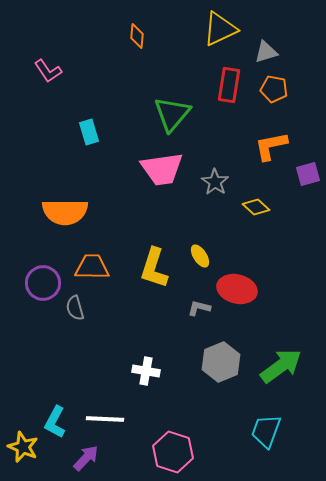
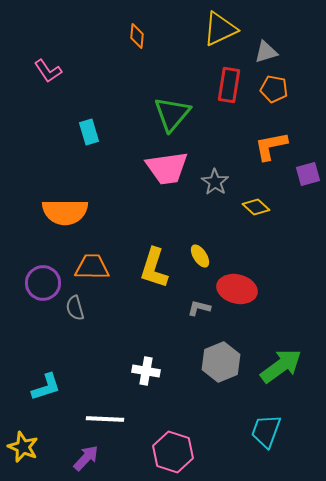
pink trapezoid: moved 5 px right, 1 px up
cyan L-shape: moved 9 px left, 35 px up; rotated 136 degrees counterclockwise
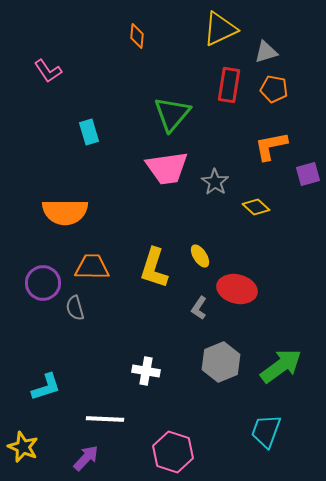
gray L-shape: rotated 70 degrees counterclockwise
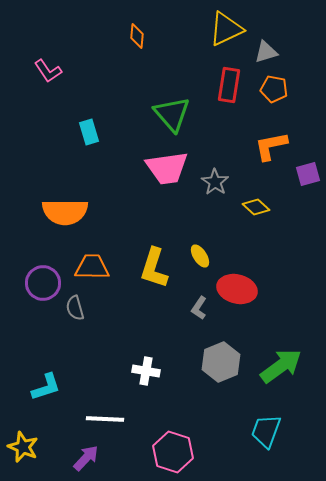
yellow triangle: moved 6 px right
green triangle: rotated 21 degrees counterclockwise
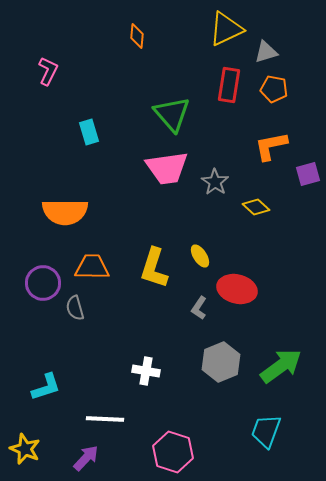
pink L-shape: rotated 120 degrees counterclockwise
yellow star: moved 2 px right, 2 px down
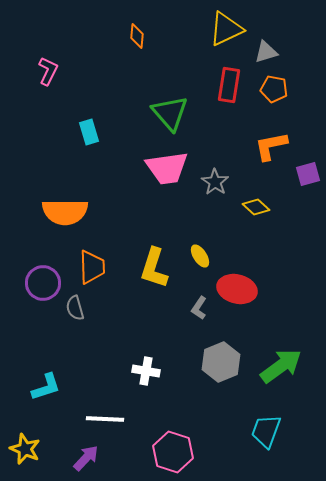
green triangle: moved 2 px left, 1 px up
orange trapezoid: rotated 87 degrees clockwise
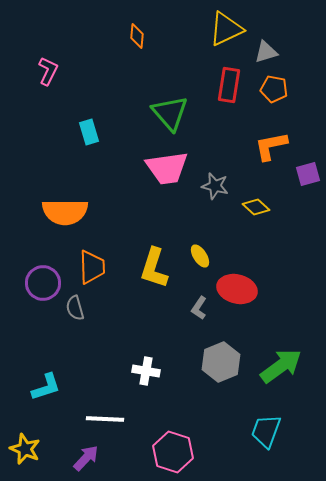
gray star: moved 4 px down; rotated 20 degrees counterclockwise
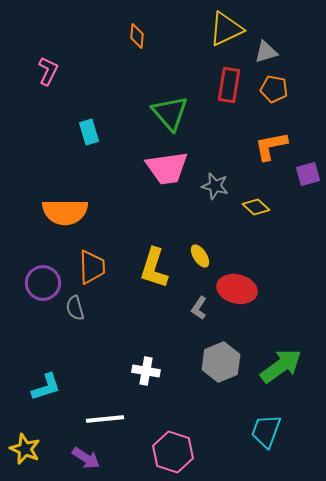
white line: rotated 9 degrees counterclockwise
purple arrow: rotated 80 degrees clockwise
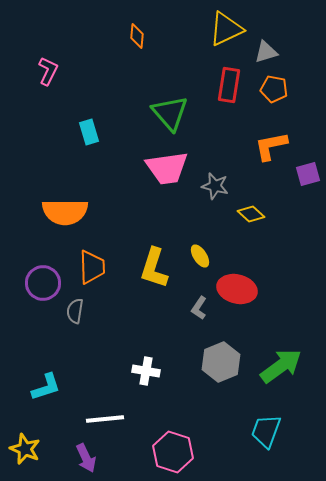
yellow diamond: moved 5 px left, 7 px down
gray semicircle: moved 3 px down; rotated 25 degrees clockwise
purple arrow: rotated 32 degrees clockwise
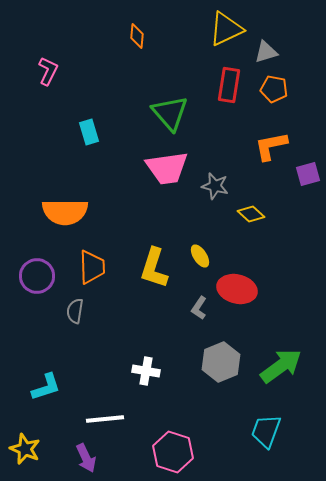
purple circle: moved 6 px left, 7 px up
